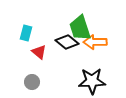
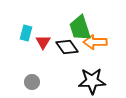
black diamond: moved 5 px down; rotated 15 degrees clockwise
red triangle: moved 4 px right, 10 px up; rotated 21 degrees clockwise
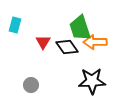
cyan rectangle: moved 11 px left, 8 px up
gray circle: moved 1 px left, 3 px down
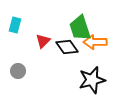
red triangle: moved 1 px up; rotated 14 degrees clockwise
black star: moved 1 px up; rotated 12 degrees counterclockwise
gray circle: moved 13 px left, 14 px up
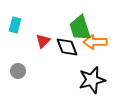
black diamond: rotated 15 degrees clockwise
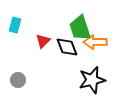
gray circle: moved 9 px down
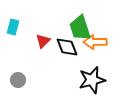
cyan rectangle: moved 2 px left, 2 px down
